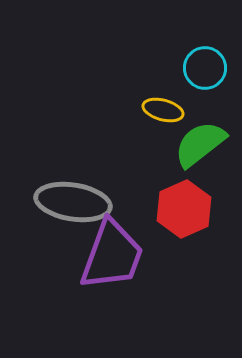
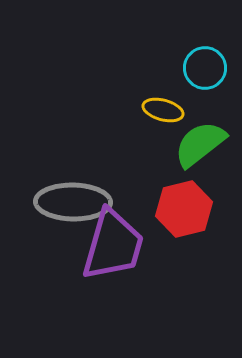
gray ellipse: rotated 8 degrees counterclockwise
red hexagon: rotated 10 degrees clockwise
purple trapezoid: moved 1 px right, 10 px up; rotated 4 degrees counterclockwise
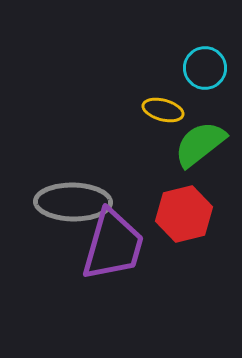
red hexagon: moved 5 px down
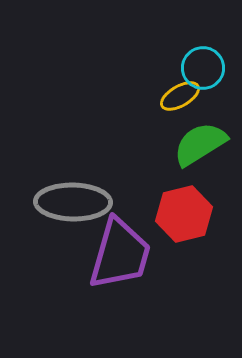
cyan circle: moved 2 px left
yellow ellipse: moved 17 px right, 14 px up; rotated 45 degrees counterclockwise
green semicircle: rotated 6 degrees clockwise
purple trapezoid: moved 7 px right, 9 px down
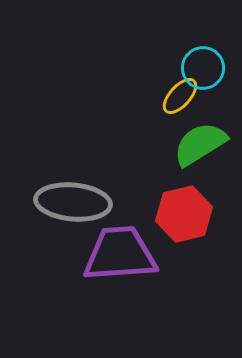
yellow ellipse: rotated 18 degrees counterclockwise
gray ellipse: rotated 4 degrees clockwise
purple trapezoid: rotated 110 degrees counterclockwise
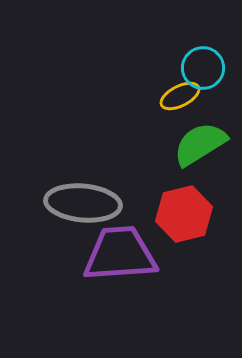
yellow ellipse: rotated 21 degrees clockwise
gray ellipse: moved 10 px right, 1 px down
